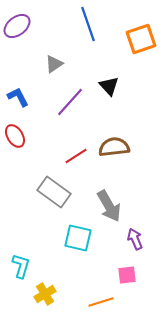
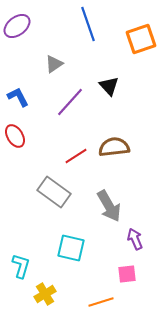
cyan square: moved 7 px left, 10 px down
pink square: moved 1 px up
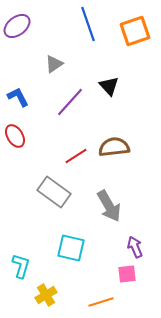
orange square: moved 6 px left, 8 px up
purple arrow: moved 8 px down
yellow cross: moved 1 px right, 1 px down
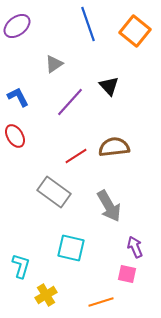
orange square: rotated 32 degrees counterclockwise
pink square: rotated 18 degrees clockwise
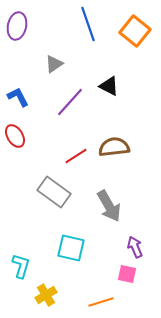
purple ellipse: rotated 40 degrees counterclockwise
black triangle: rotated 20 degrees counterclockwise
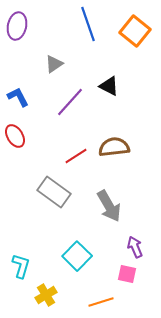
cyan square: moved 6 px right, 8 px down; rotated 32 degrees clockwise
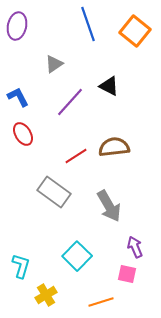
red ellipse: moved 8 px right, 2 px up
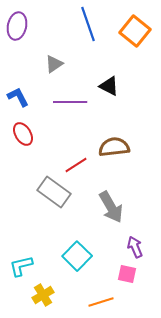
purple line: rotated 48 degrees clockwise
red line: moved 9 px down
gray arrow: moved 2 px right, 1 px down
cyan L-shape: rotated 120 degrees counterclockwise
yellow cross: moved 3 px left
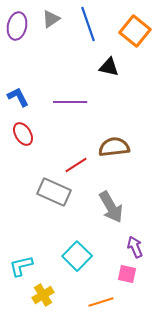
gray triangle: moved 3 px left, 45 px up
black triangle: moved 19 px up; rotated 15 degrees counterclockwise
gray rectangle: rotated 12 degrees counterclockwise
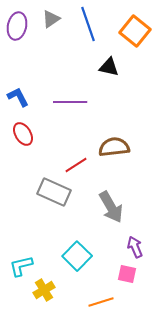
yellow cross: moved 1 px right, 5 px up
